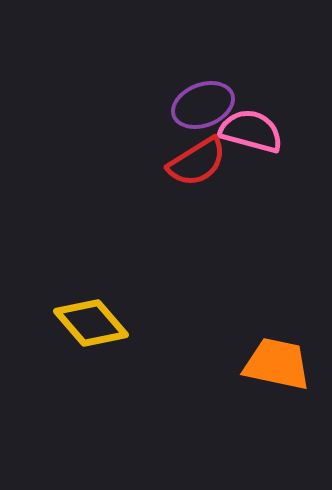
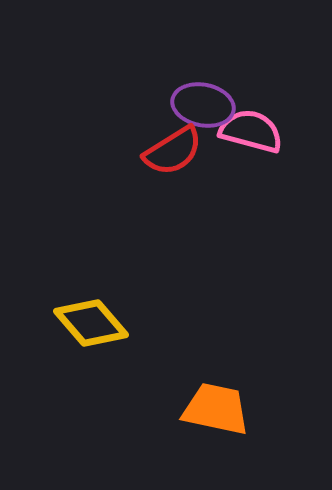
purple ellipse: rotated 32 degrees clockwise
red semicircle: moved 24 px left, 11 px up
orange trapezoid: moved 61 px left, 45 px down
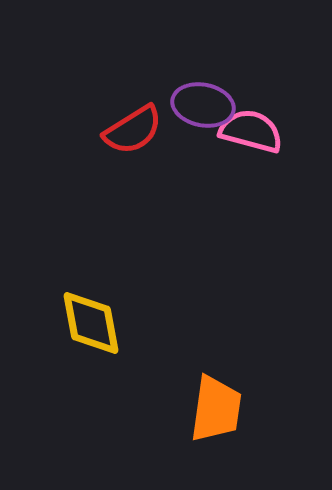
red semicircle: moved 40 px left, 21 px up
yellow diamond: rotated 30 degrees clockwise
orange trapezoid: rotated 86 degrees clockwise
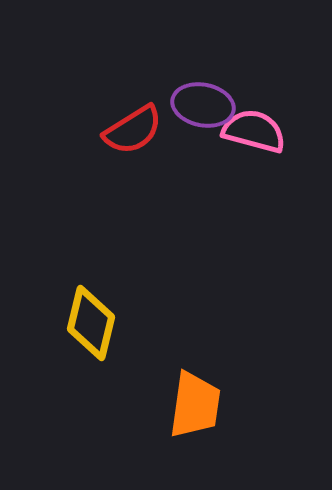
pink semicircle: moved 3 px right
yellow diamond: rotated 24 degrees clockwise
orange trapezoid: moved 21 px left, 4 px up
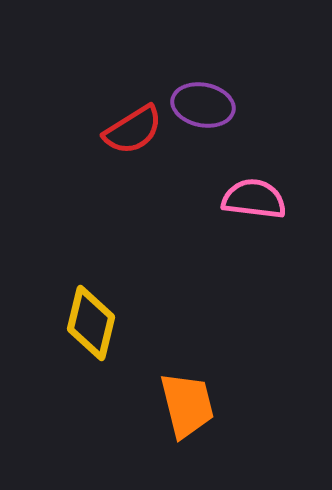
pink semicircle: moved 68 px down; rotated 8 degrees counterclockwise
orange trapezoid: moved 8 px left; rotated 22 degrees counterclockwise
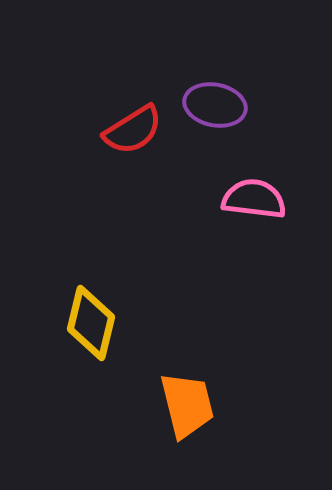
purple ellipse: moved 12 px right
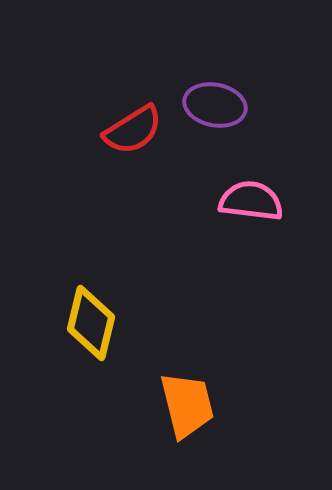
pink semicircle: moved 3 px left, 2 px down
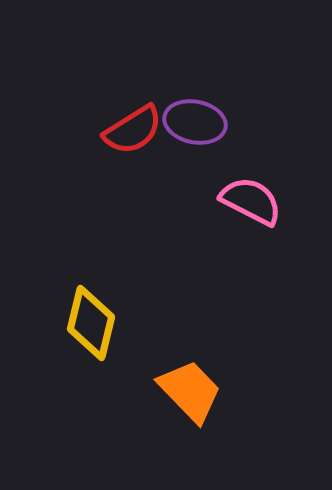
purple ellipse: moved 20 px left, 17 px down
pink semicircle: rotated 20 degrees clockwise
orange trapezoid: moved 3 px right, 14 px up; rotated 30 degrees counterclockwise
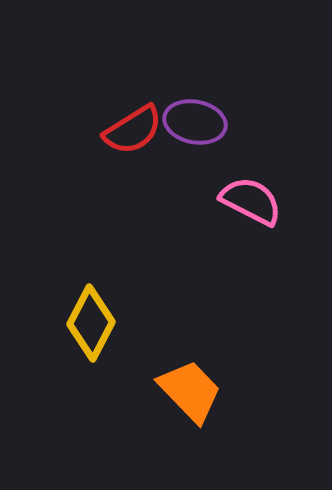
yellow diamond: rotated 14 degrees clockwise
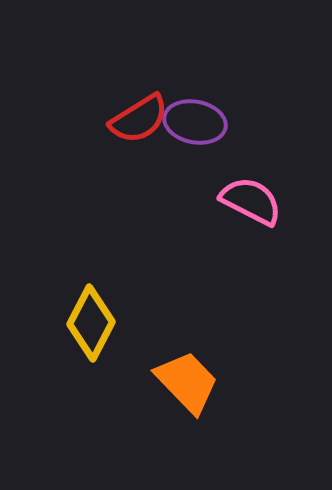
red semicircle: moved 6 px right, 11 px up
orange trapezoid: moved 3 px left, 9 px up
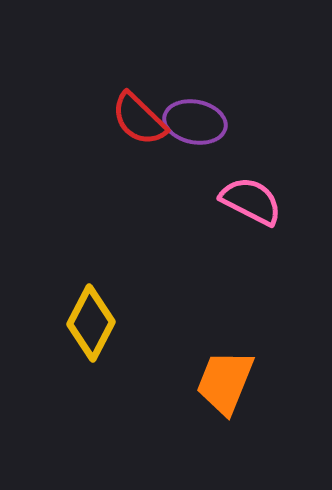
red semicircle: rotated 76 degrees clockwise
orange trapezoid: moved 38 px right; rotated 114 degrees counterclockwise
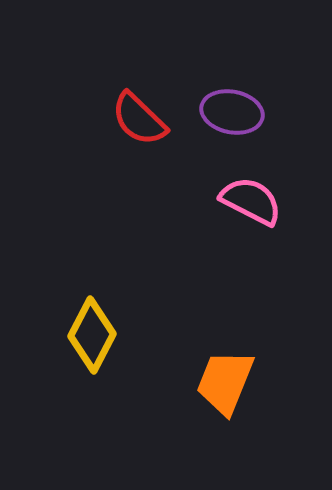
purple ellipse: moved 37 px right, 10 px up
yellow diamond: moved 1 px right, 12 px down
